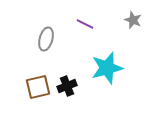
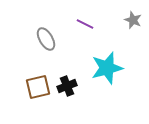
gray ellipse: rotated 45 degrees counterclockwise
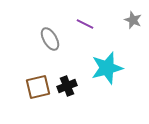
gray ellipse: moved 4 px right
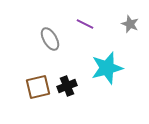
gray star: moved 3 px left, 4 px down
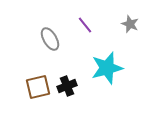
purple line: moved 1 px down; rotated 24 degrees clockwise
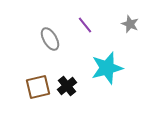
black cross: rotated 18 degrees counterclockwise
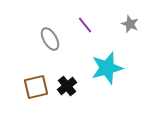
brown square: moved 2 px left
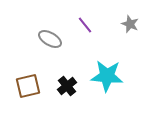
gray ellipse: rotated 30 degrees counterclockwise
cyan star: moved 8 px down; rotated 20 degrees clockwise
brown square: moved 8 px left, 1 px up
